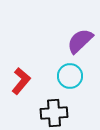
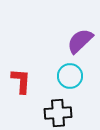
red L-shape: rotated 36 degrees counterclockwise
black cross: moved 4 px right
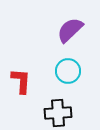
purple semicircle: moved 10 px left, 11 px up
cyan circle: moved 2 px left, 5 px up
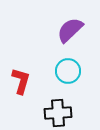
red L-shape: rotated 12 degrees clockwise
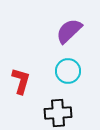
purple semicircle: moved 1 px left, 1 px down
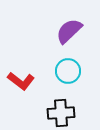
red L-shape: rotated 112 degrees clockwise
black cross: moved 3 px right
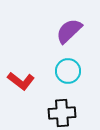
black cross: moved 1 px right
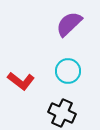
purple semicircle: moved 7 px up
black cross: rotated 28 degrees clockwise
